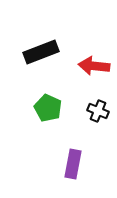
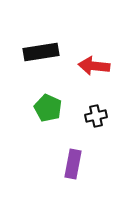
black rectangle: rotated 12 degrees clockwise
black cross: moved 2 px left, 5 px down; rotated 35 degrees counterclockwise
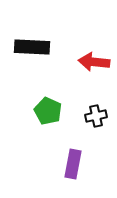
black rectangle: moved 9 px left, 5 px up; rotated 12 degrees clockwise
red arrow: moved 4 px up
green pentagon: moved 3 px down
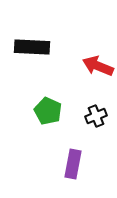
red arrow: moved 4 px right, 4 px down; rotated 16 degrees clockwise
black cross: rotated 10 degrees counterclockwise
